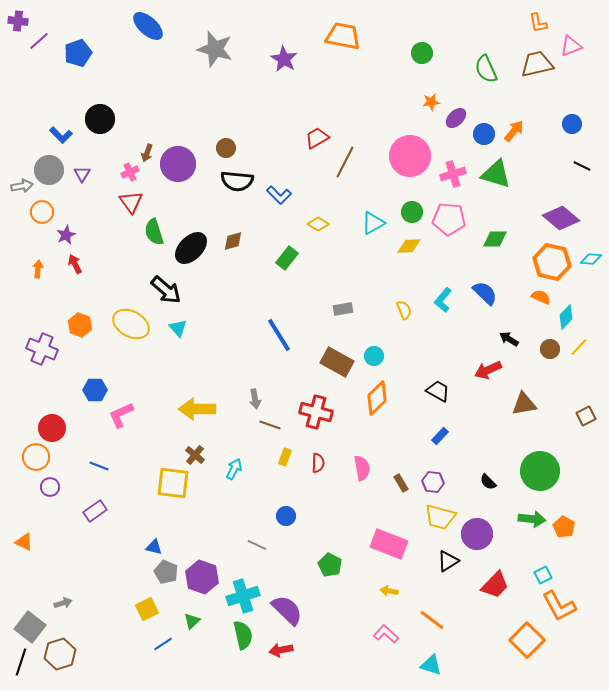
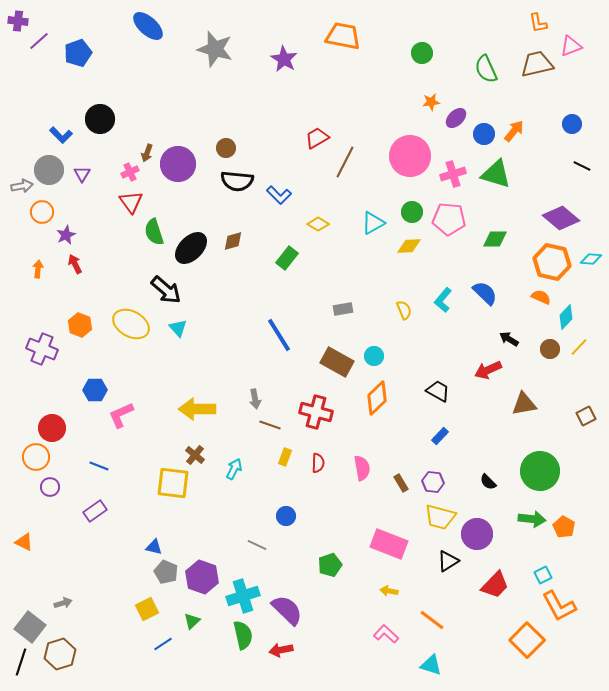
green pentagon at (330, 565): rotated 25 degrees clockwise
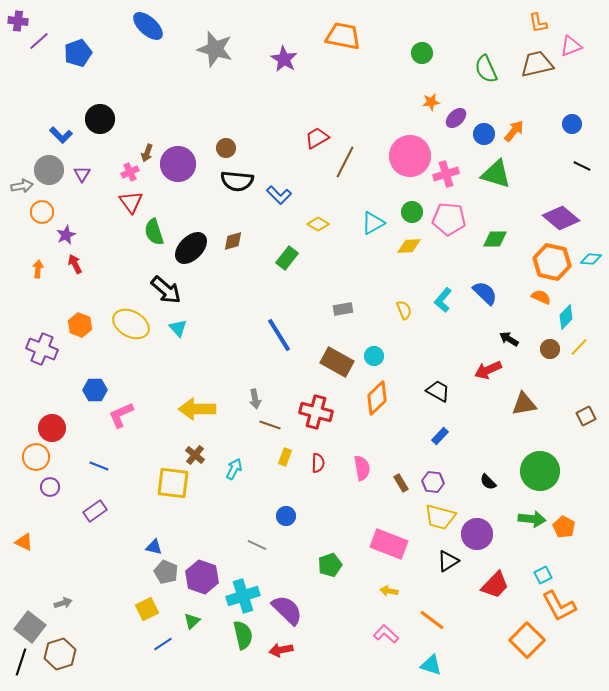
pink cross at (453, 174): moved 7 px left
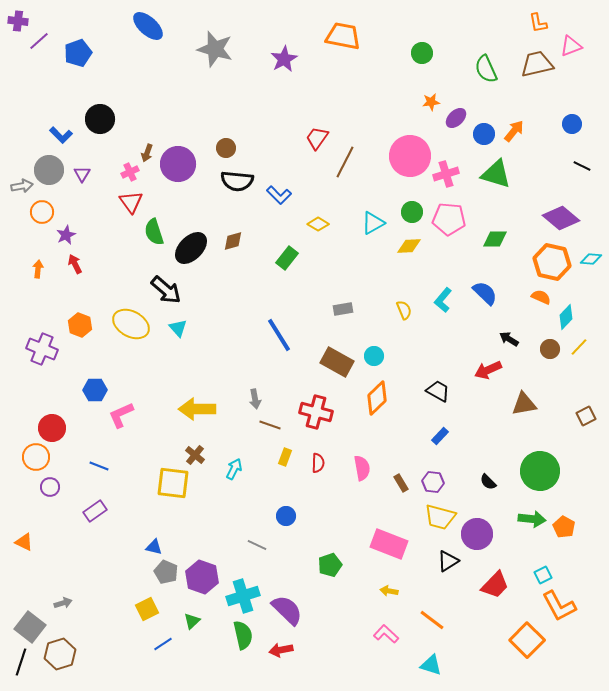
purple star at (284, 59): rotated 12 degrees clockwise
red trapezoid at (317, 138): rotated 25 degrees counterclockwise
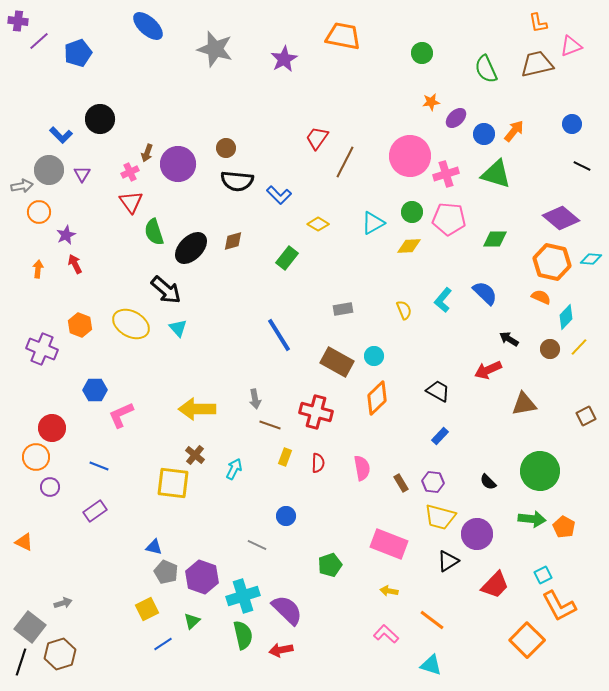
orange circle at (42, 212): moved 3 px left
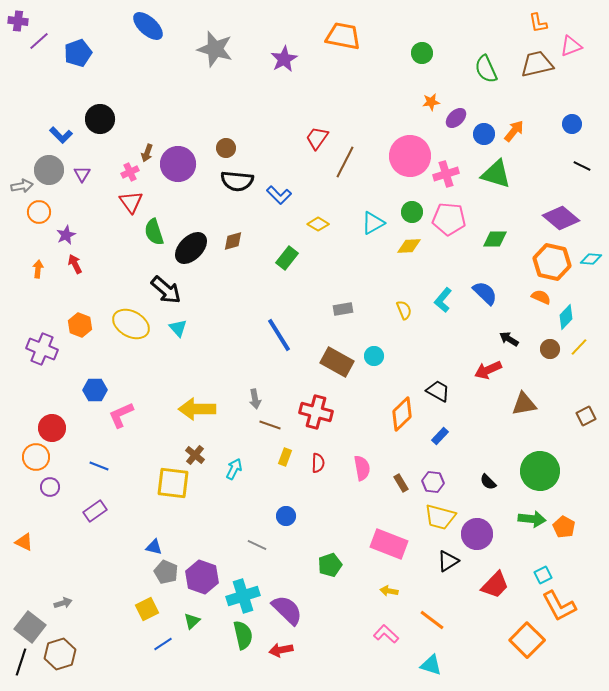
orange diamond at (377, 398): moved 25 px right, 16 px down
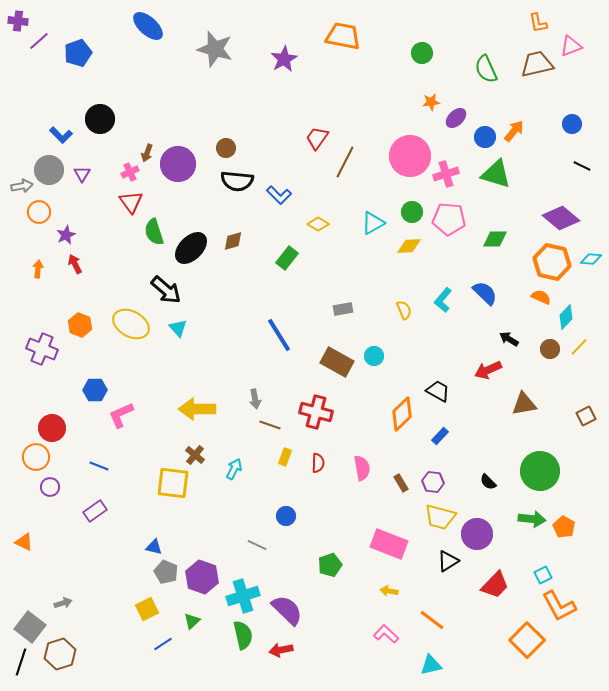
blue circle at (484, 134): moved 1 px right, 3 px down
cyan triangle at (431, 665): rotated 30 degrees counterclockwise
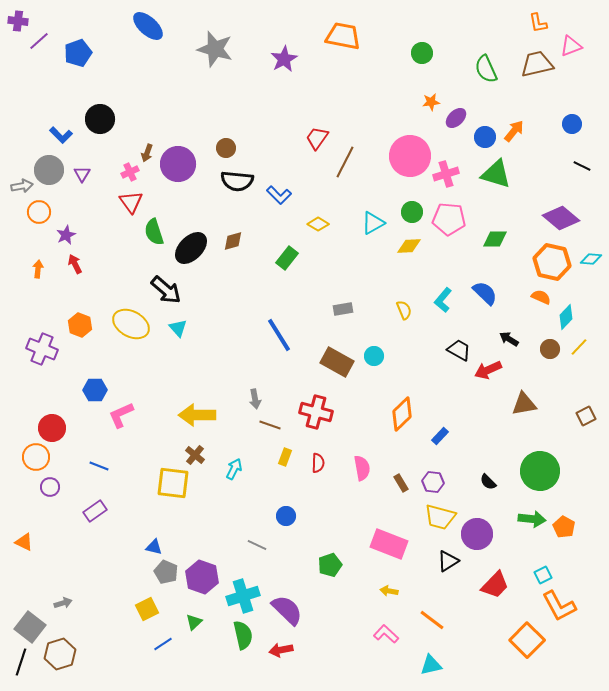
black trapezoid at (438, 391): moved 21 px right, 41 px up
yellow arrow at (197, 409): moved 6 px down
green triangle at (192, 621): moved 2 px right, 1 px down
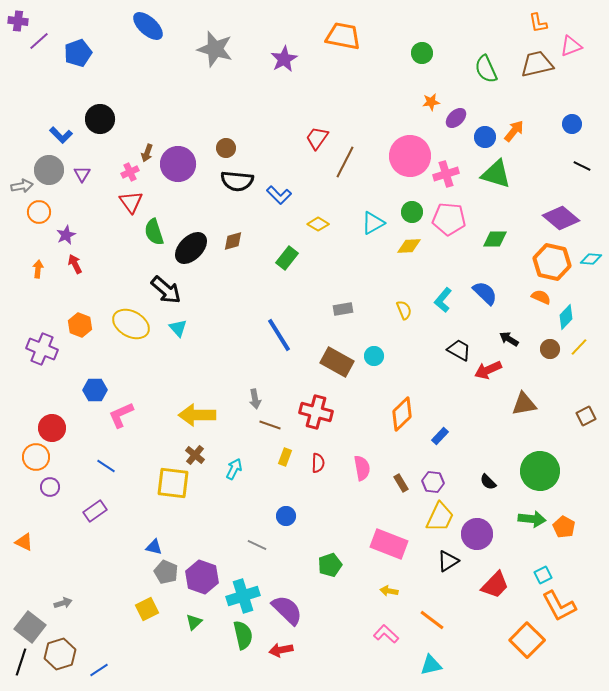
blue line at (99, 466): moved 7 px right; rotated 12 degrees clockwise
yellow trapezoid at (440, 517): rotated 80 degrees counterclockwise
blue line at (163, 644): moved 64 px left, 26 px down
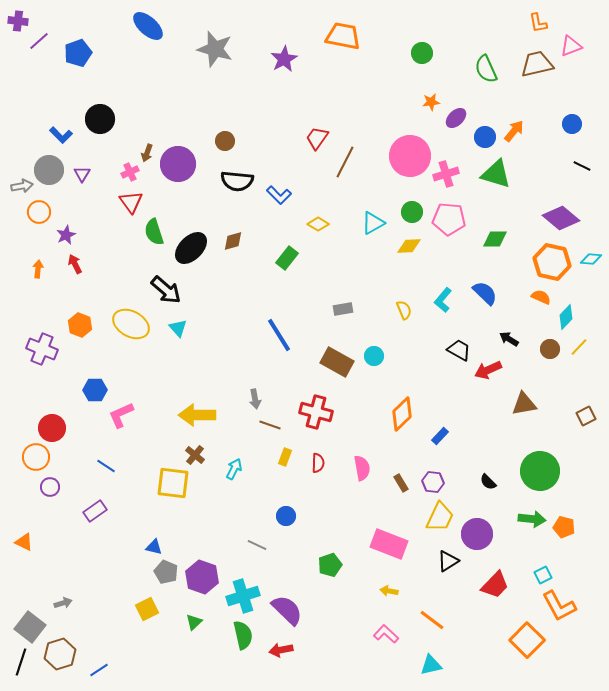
brown circle at (226, 148): moved 1 px left, 7 px up
orange pentagon at (564, 527): rotated 15 degrees counterclockwise
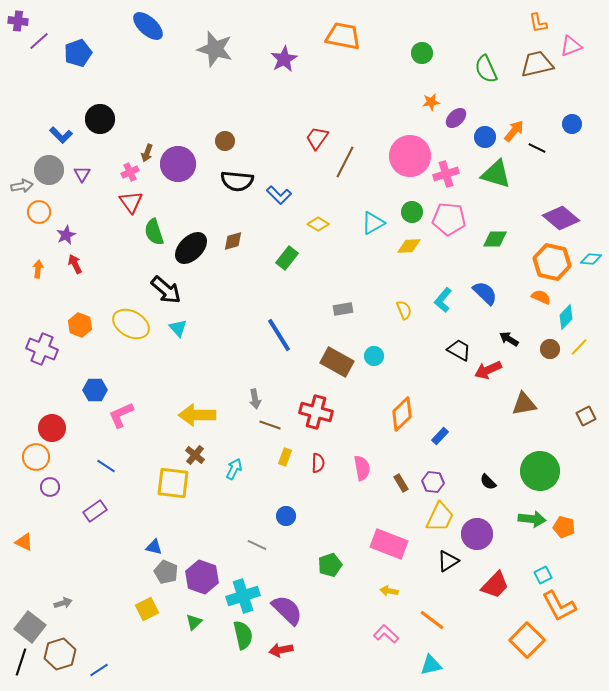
black line at (582, 166): moved 45 px left, 18 px up
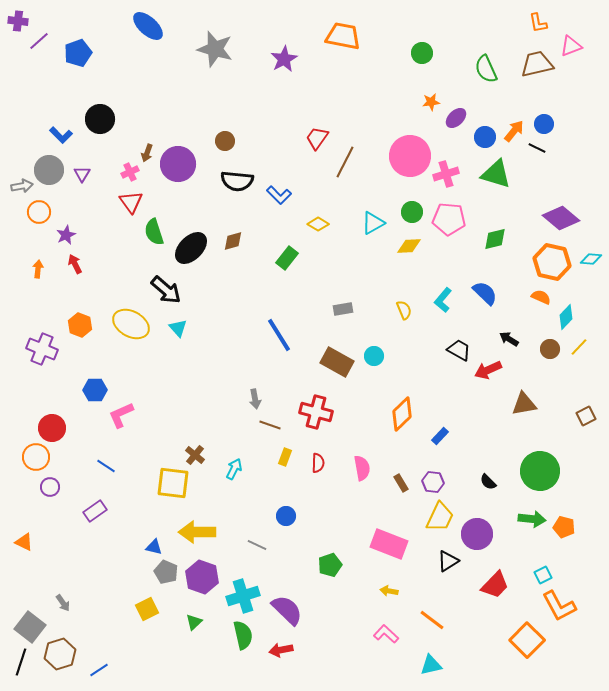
blue circle at (572, 124): moved 28 px left
green diamond at (495, 239): rotated 15 degrees counterclockwise
yellow arrow at (197, 415): moved 117 px down
gray arrow at (63, 603): rotated 72 degrees clockwise
